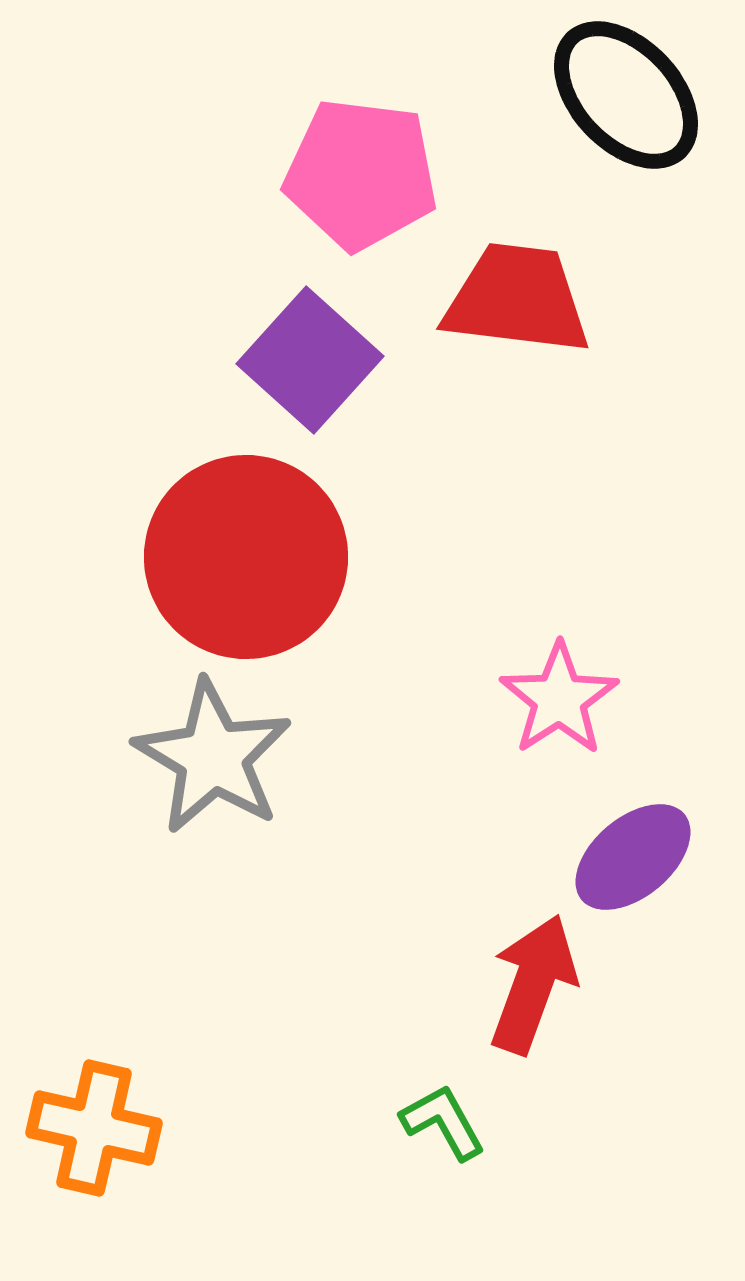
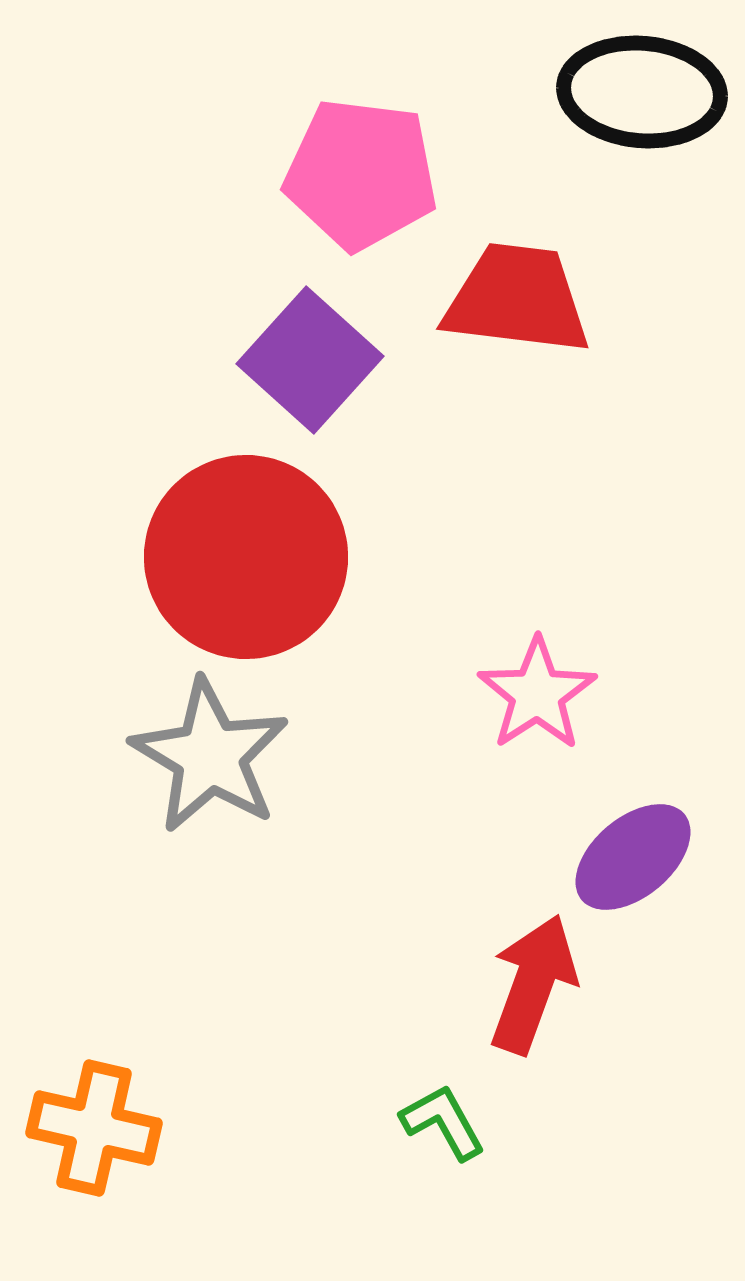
black ellipse: moved 16 px right, 3 px up; rotated 42 degrees counterclockwise
pink star: moved 22 px left, 5 px up
gray star: moved 3 px left, 1 px up
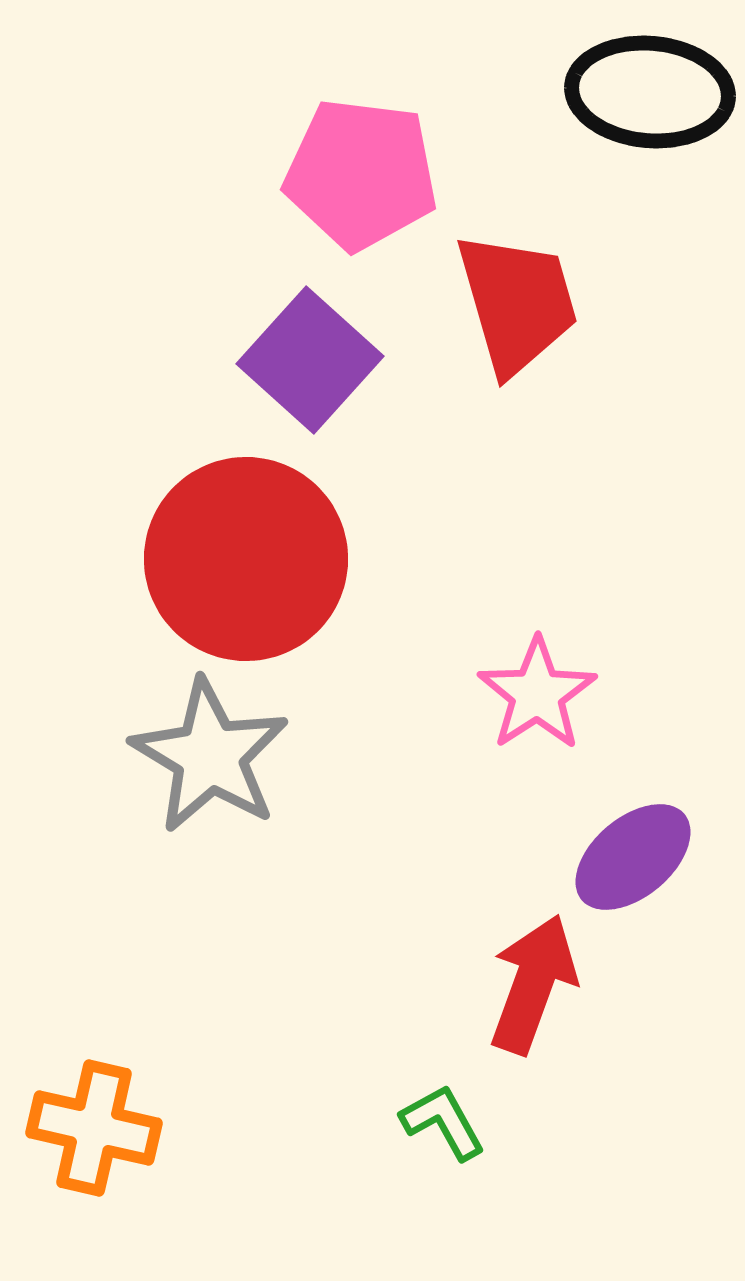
black ellipse: moved 8 px right
red trapezoid: moved 4 px down; rotated 67 degrees clockwise
red circle: moved 2 px down
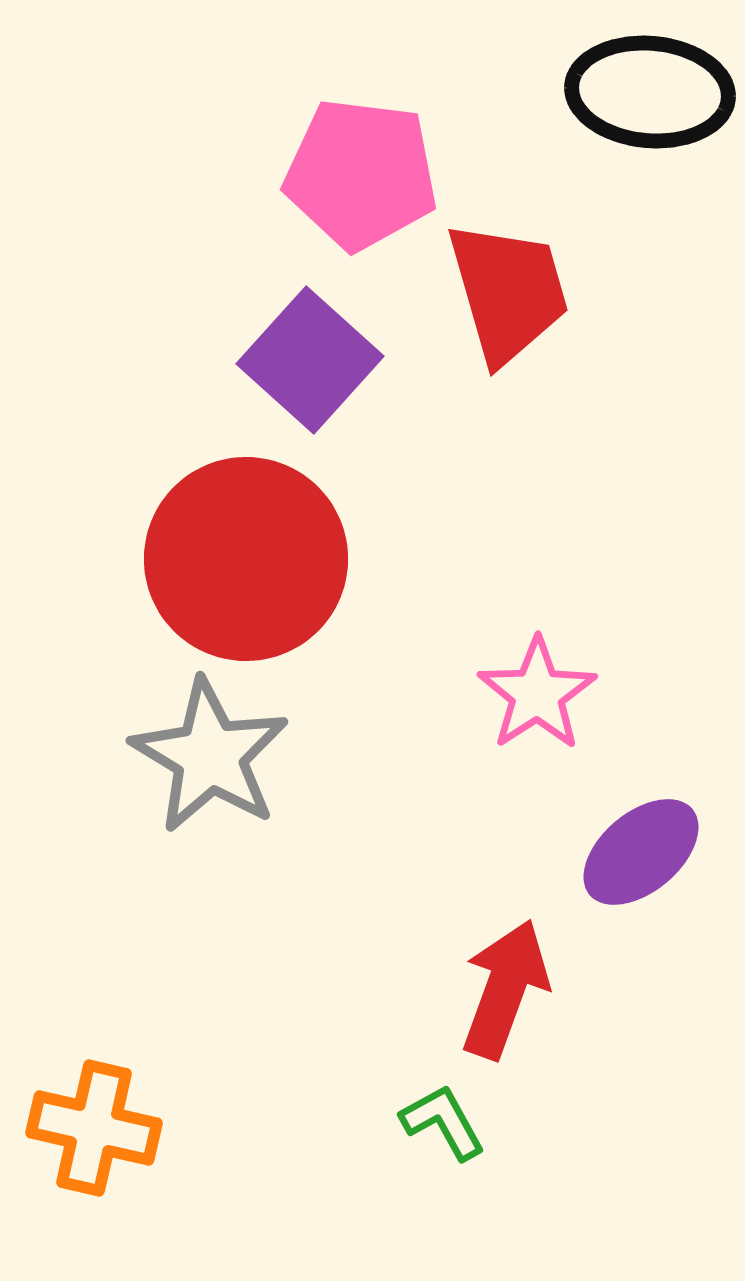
red trapezoid: moved 9 px left, 11 px up
purple ellipse: moved 8 px right, 5 px up
red arrow: moved 28 px left, 5 px down
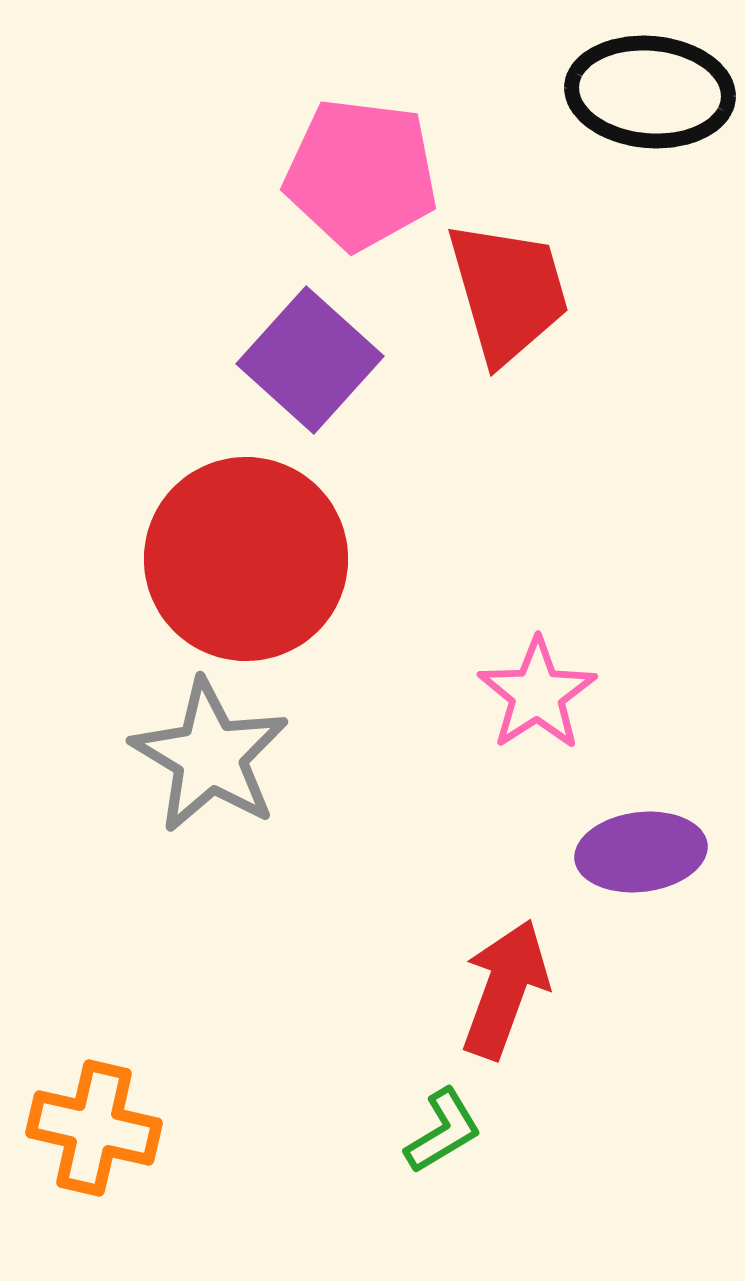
purple ellipse: rotated 33 degrees clockwise
green L-shape: moved 9 px down; rotated 88 degrees clockwise
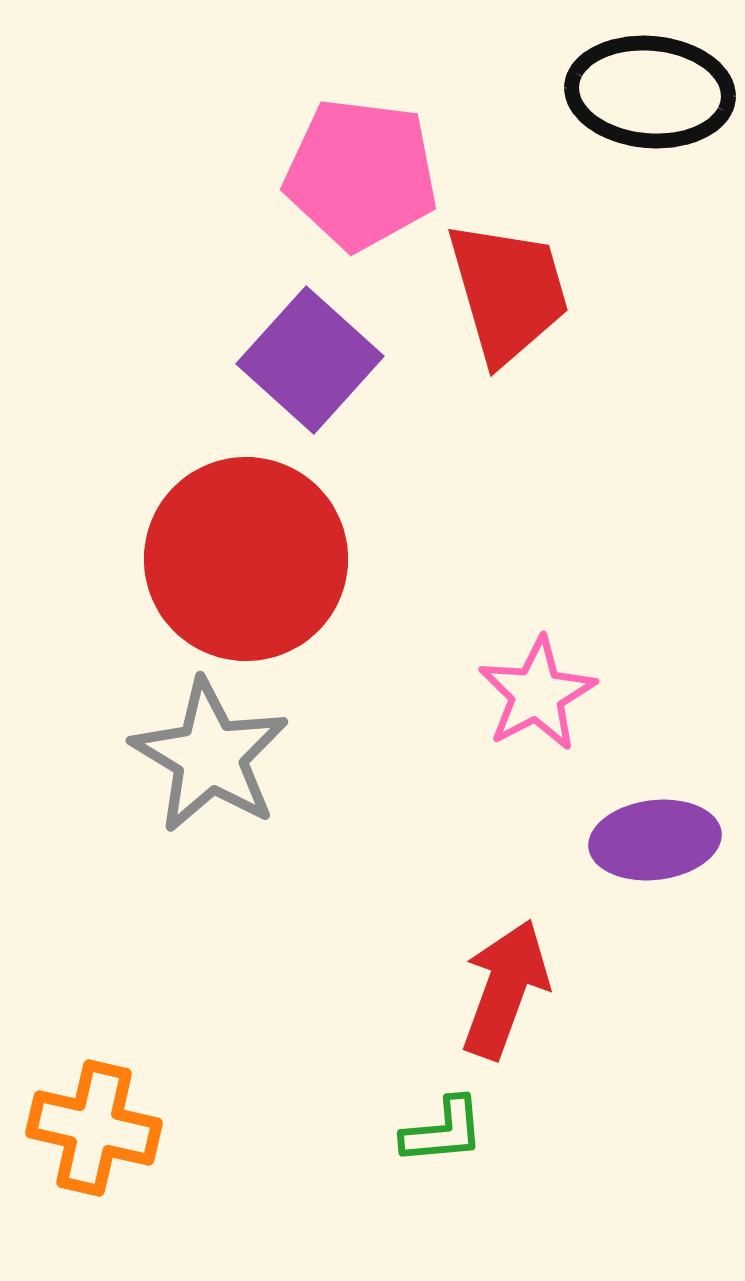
pink star: rotated 5 degrees clockwise
purple ellipse: moved 14 px right, 12 px up
green L-shape: rotated 26 degrees clockwise
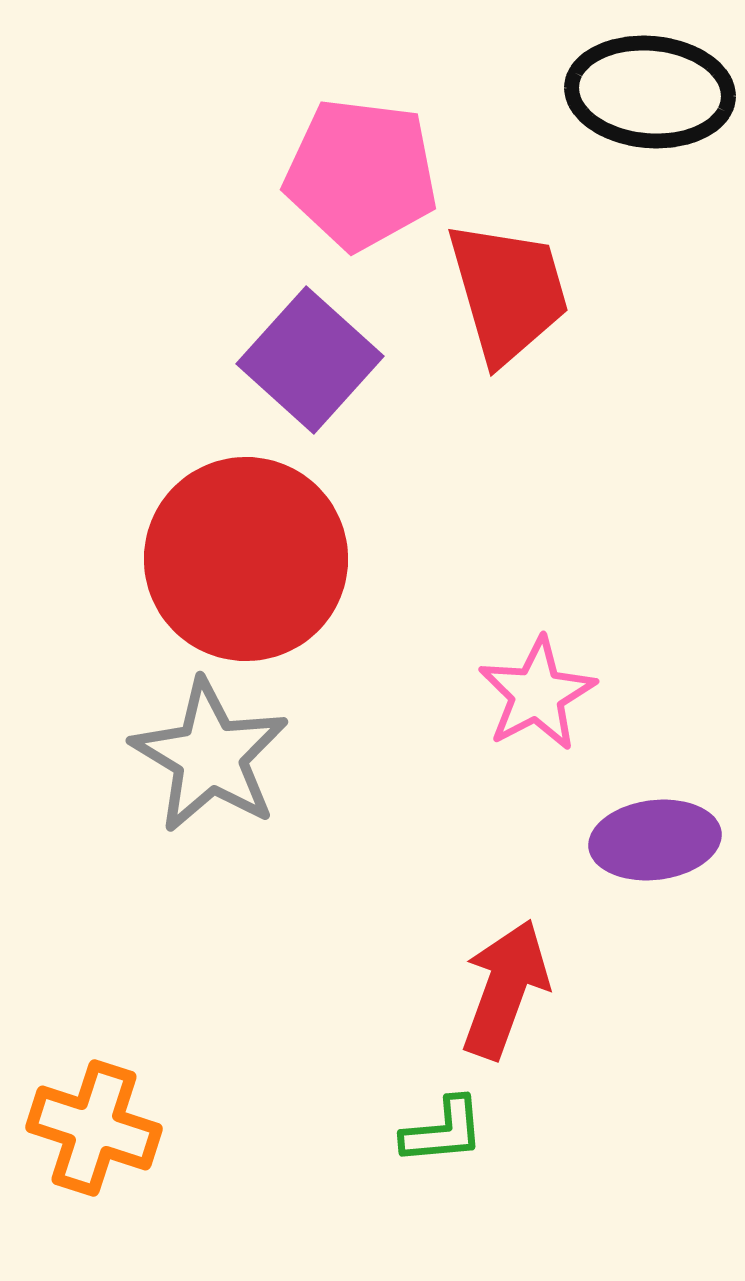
orange cross: rotated 5 degrees clockwise
